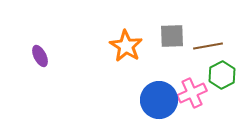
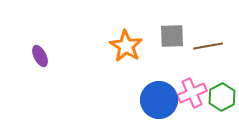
green hexagon: moved 22 px down
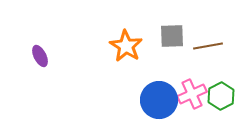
pink cross: moved 1 px down
green hexagon: moved 1 px left, 1 px up
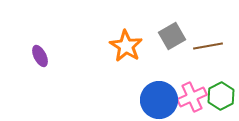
gray square: rotated 28 degrees counterclockwise
pink cross: moved 3 px down
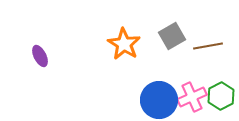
orange star: moved 2 px left, 2 px up
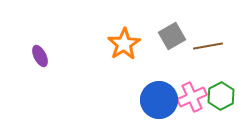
orange star: rotated 8 degrees clockwise
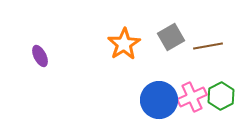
gray square: moved 1 px left, 1 px down
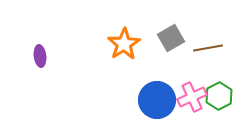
gray square: moved 1 px down
brown line: moved 2 px down
purple ellipse: rotated 20 degrees clockwise
green hexagon: moved 2 px left
blue circle: moved 2 px left
